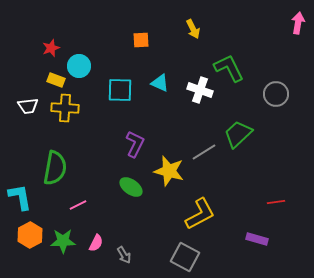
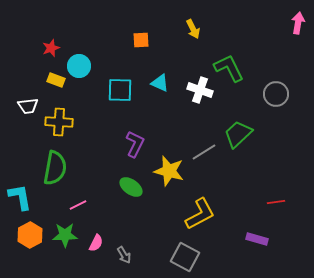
yellow cross: moved 6 px left, 14 px down
green star: moved 2 px right, 6 px up
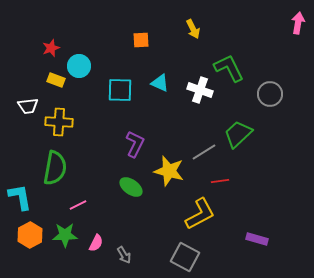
gray circle: moved 6 px left
red line: moved 56 px left, 21 px up
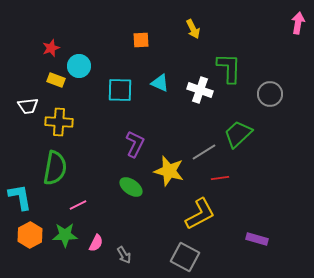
green L-shape: rotated 28 degrees clockwise
red line: moved 3 px up
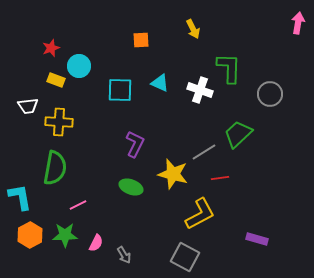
yellow star: moved 4 px right, 3 px down
green ellipse: rotated 15 degrees counterclockwise
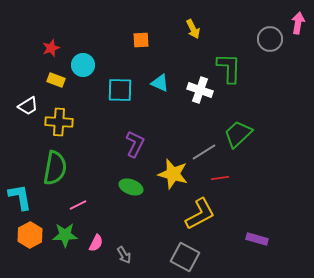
cyan circle: moved 4 px right, 1 px up
gray circle: moved 55 px up
white trapezoid: rotated 25 degrees counterclockwise
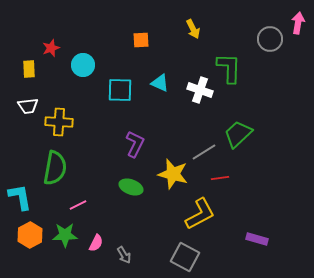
yellow rectangle: moved 27 px left, 11 px up; rotated 66 degrees clockwise
white trapezoid: rotated 25 degrees clockwise
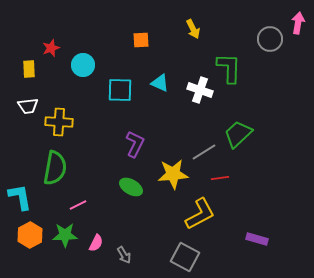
yellow star: rotated 20 degrees counterclockwise
green ellipse: rotated 10 degrees clockwise
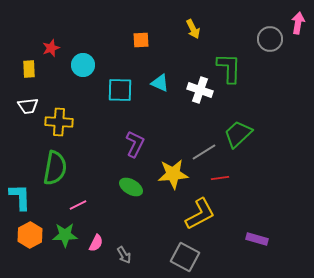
cyan L-shape: rotated 8 degrees clockwise
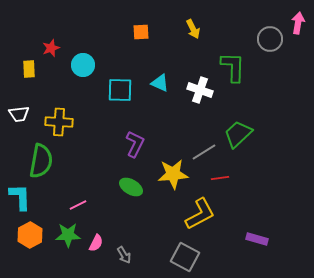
orange square: moved 8 px up
green L-shape: moved 4 px right, 1 px up
white trapezoid: moved 9 px left, 8 px down
green semicircle: moved 14 px left, 7 px up
green star: moved 3 px right
